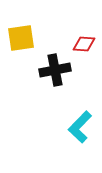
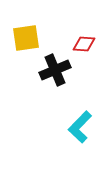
yellow square: moved 5 px right
black cross: rotated 12 degrees counterclockwise
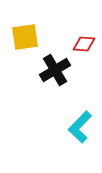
yellow square: moved 1 px left, 1 px up
black cross: rotated 8 degrees counterclockwise
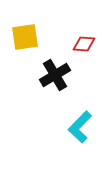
black cross: moved 5 px down
